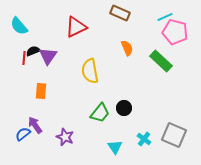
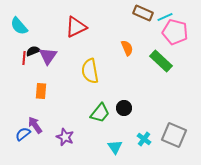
brown rectangle: moved 23 px right
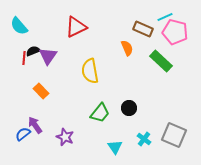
brown rectangle: moved 16 px down
orange rectangle: rotated 49 degrees counterclockwise
black circle: moved 5 px right
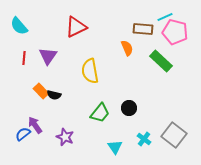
brown rectangle: rotated 18 degrees counterclockwise
black semicircle: moved 21 px right, 44 px down; rotated 144 degrees counterclockwise
gray square: rotated 15 degrees clockwise
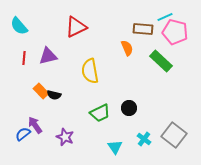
purple triangle: rotated 42 degrees clockwise
green trapezoid: rotated 25 degrees clockwise
